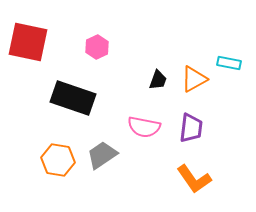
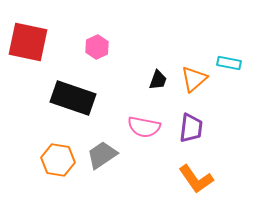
orange triangle: rotated 12 degrees counterclockwise
orange L-shape: moved 2 px right
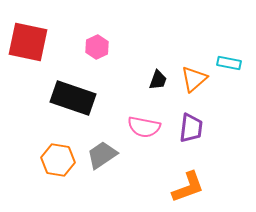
orange L-shape: moved 8 px left, 8 px down; rotated 75 degrees counterclockwise
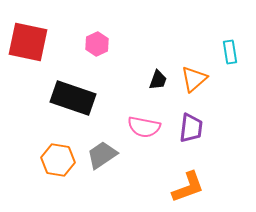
pink hexagon: moved 3 px up
cyan rectangle: moved 1 px right, 11 px up; rotated 70 degrees clockwise
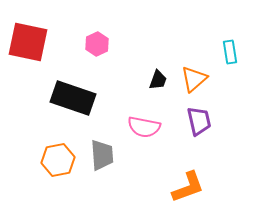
purple trapezoid: moved 8 px right, 7 px up; rotated 20 degrees counterclockwise
gray trapezoid: rotated 120 degrees clockwise
orange hexagon: rotated 20 degrees counterclockwise
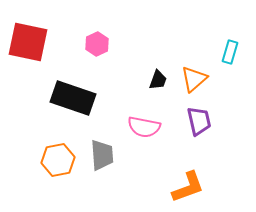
cyan rectangle: rotated 25 degrees clockwise
